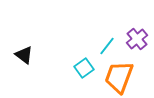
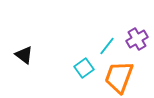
purple cross: rotated 10 degrees clockwise
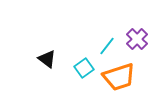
purple cross: rotated 15 degrees counterclockwise
black triangle: moved 23 px right, 4 px down
orange trapezoid: rotated 128 degrees counterclockwise
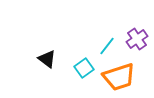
purple cross: rotated 10 degrees clockwise
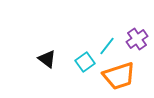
cyan square: moved 1 px right, 6 px up
orange trapezoid: moved 1 px up
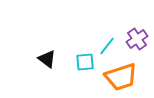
cyan square: rotated 30 degrees clockwise
orange trapezoid: moved 2 px right, 1 px down
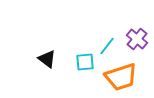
purple cross: rotated 15 degrees counterclockwise
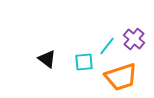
purple cross: moved 3 px left
cyan square: moved 1 px left
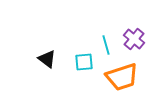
cyan line: moved 1 px left, 1 px up; rotated 54 degrees counterclockwise
orange trapezoid: moved 1 px right
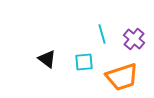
cyan line: moved 4 px left, 11 px up
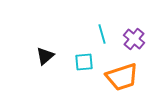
black triangle: moved 2 px left, 3 px up; rotated 42 degrees clockwise
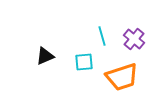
cyan line: moved 2 px down
black triangle: rotated 18 degrees clockwise
